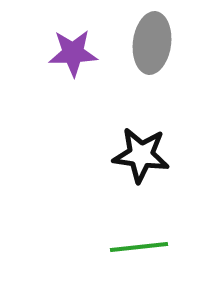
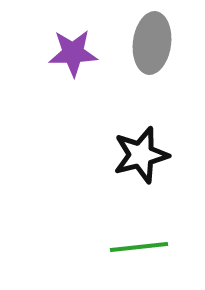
black star: rotated 22 degrees counterclockwise
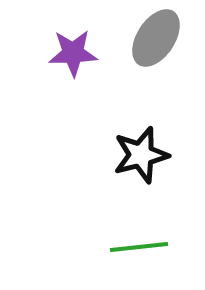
gray ellipse: moved 4 px right, 5 px up; rotated 26 degrees clockwise
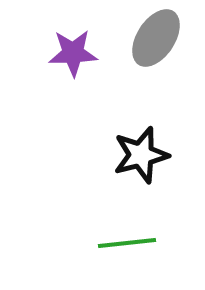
green line: moved 12 px left, 4 px up
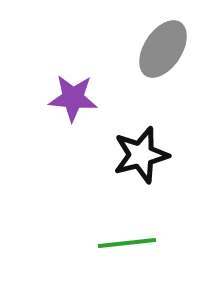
gray ellipse: moved 7 px right, 11 px down
purple star: moved 45 px down; rotated 6 degrees clockwise
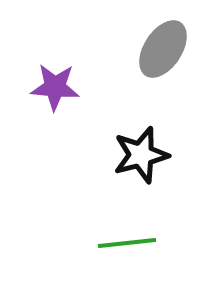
purple star: moved 18 px left, 11 px up
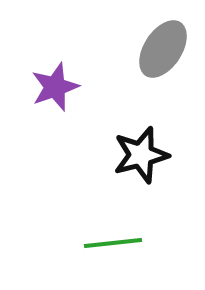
purple star: rotated 24 degrees counterclockwise
green line: moved 14 px left
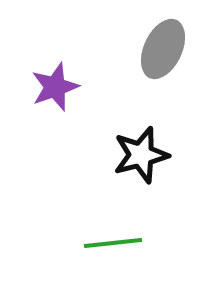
gray ellipse: rotated 8 degrees counterclockwise
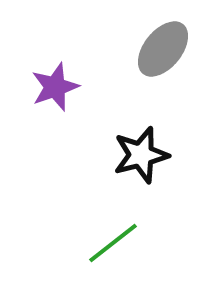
gray ellipse: rotated 14 degrees clockwise
green line: rotated 32 degrees counterclockwise
